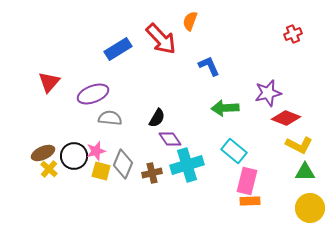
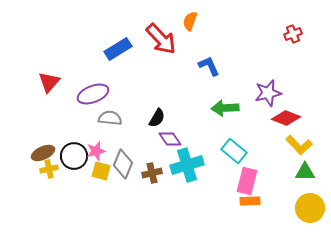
yellow L-shape: rotated 20 degrees clockwise
yellow cross: rotated 36 degrees clockwise
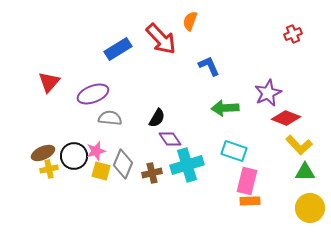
purple star: rotated 12 degrees counterclockwise
cyan rectangle: rotated 20 degrees counterclockwise
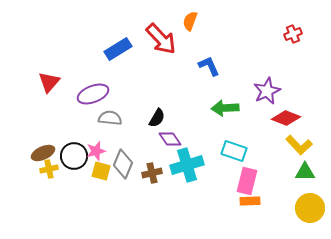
purple star: moved 1 px left, 2 px up
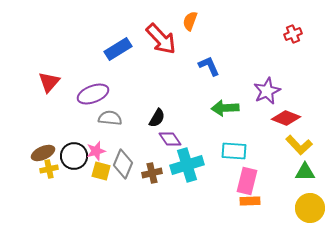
cyan rectangle: rotated 15 degrees counterclockwise
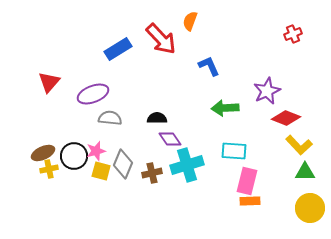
black semicircle: rotated 120 degrees counterclockwise
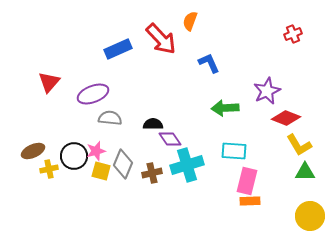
blue rectangle: rotated 8 degrees clockwise
blue L-shape: moved 3 px up
black semicircle: moved 4 px left, 6 px down
yellow L-shape: rotated 12 degrees clockwise
brown ellipse: moved 10 px left, 2 px up
yellow circle: moved 8 px down
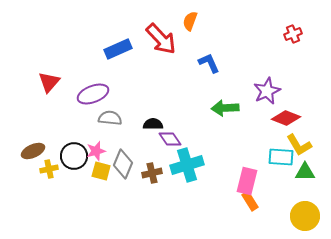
cyan rectangle: moved 47 px right, 6 px down
orange rectangle: rotated 60 degrees clockwise
yellow circle: moved 5 px left
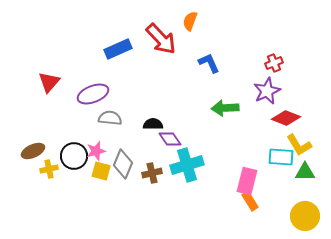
red cross: moved 19 px left, 29 px down
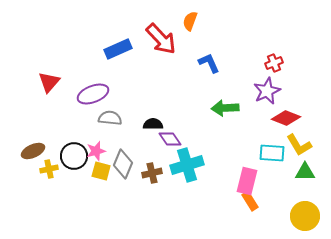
cyan rectangle: moved 9 px left, 4 px up
